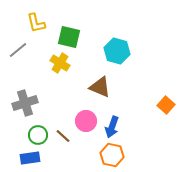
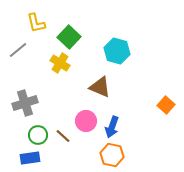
green square: rotated 30 degrees clockwise
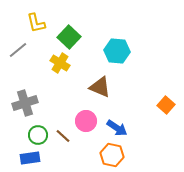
cyan hexagon: rotated 10 degrees counterclockwise
blue arrow: moved 5 px right, 1 px down; rotated 75 degrees counterclockwise
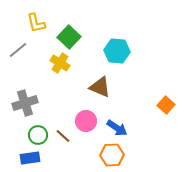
orange hexagon: rotated 15 degrees counterclockwise
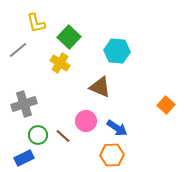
gray cross: moved 1 px left, 1 px down
blue rectangle: moved 6 px left; rotated 18 degrees counterclockwise
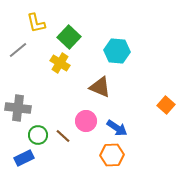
gray cross: moved 6 px left, 4 px down; rotated 25 degrees clockwise
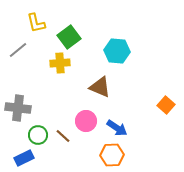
green square: rotated 10 degrees clockwise
yellow cross: rotated 36 degrees counterclockwise
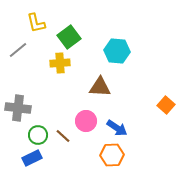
brown triangle: rotated 20 degrees counterclockwise
blue rectangle: moved 8 px right
